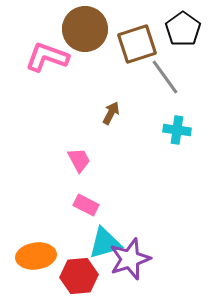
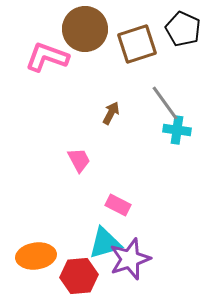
black pentagon: rotated 12 degrees counterclockwise
gray line: moved 26 px down
pink rectangle: moved 32 px right
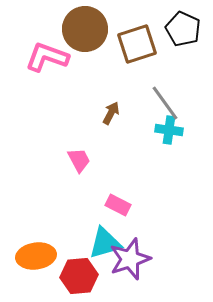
cyan cross: moved 8 px left
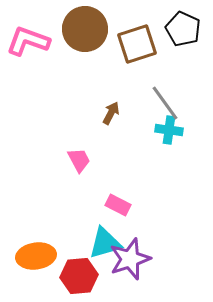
pink L-shape: moved 19 px left, 16 px up
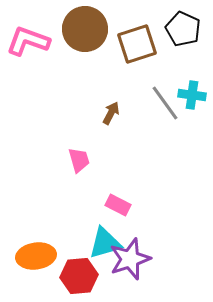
cyan cross: moved 23 px right, 35 px up
pink trapezoid: rotated 12 degrees clockwise
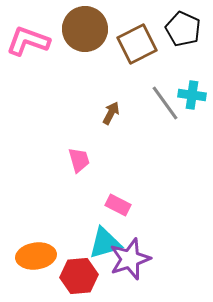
brown square: rotated 9 degrees counterclockwise
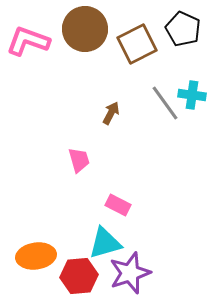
purple star: moved 14 px down
